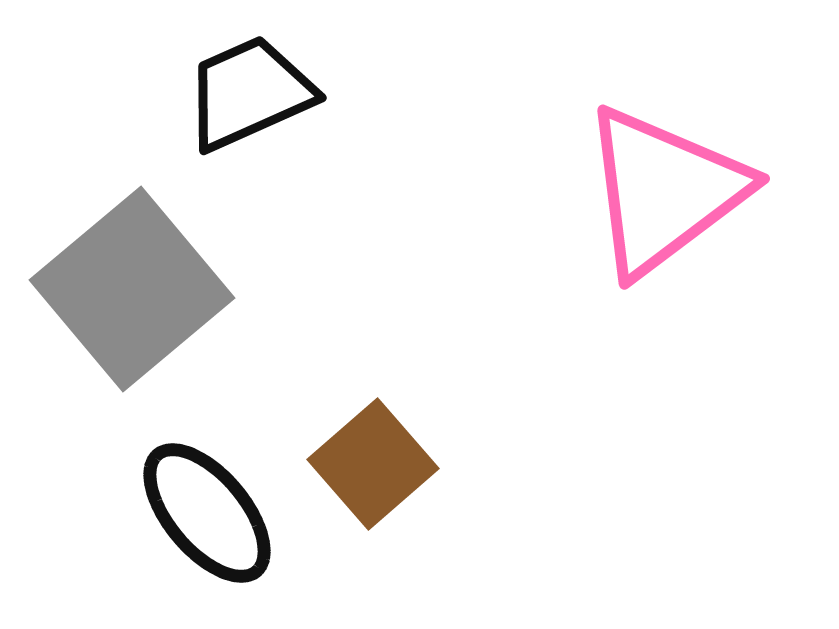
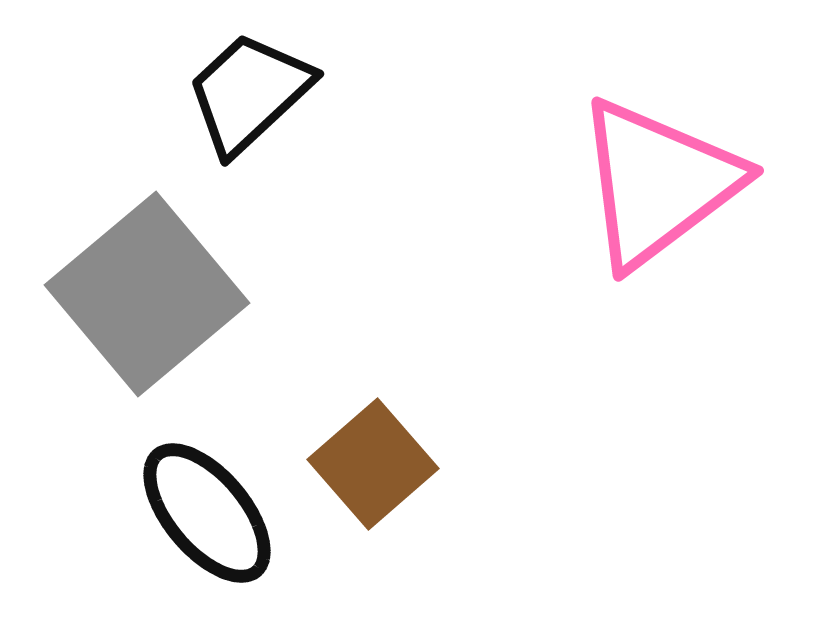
black trapezoid: rotated 19 degrees counterclockwise
pink triangle: moved 6 px left, 8 px up
gray square: moved 15 px right, 5 px down
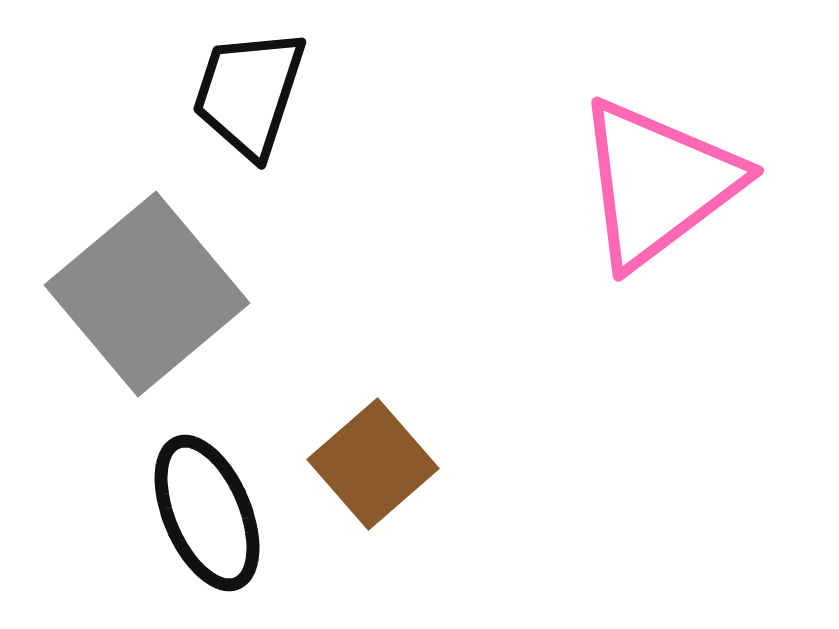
black trapezoid: rotated 29 degrees counterclockwise
black ellipse: rotated 17 degrees clockwise
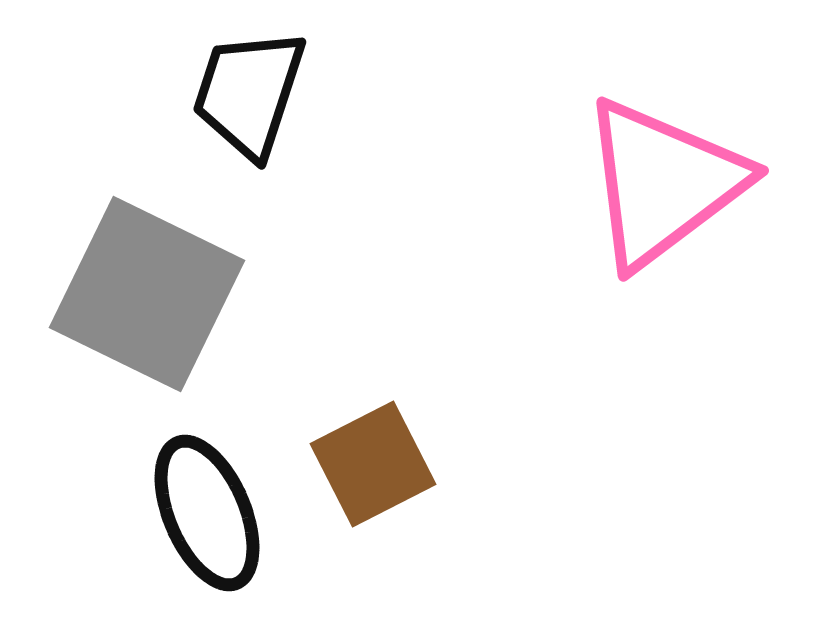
pink triangle: moved 5 px right
gray square: rotated 24 degrees counterclockwise
brown square: rotated 14 degrees clockwise
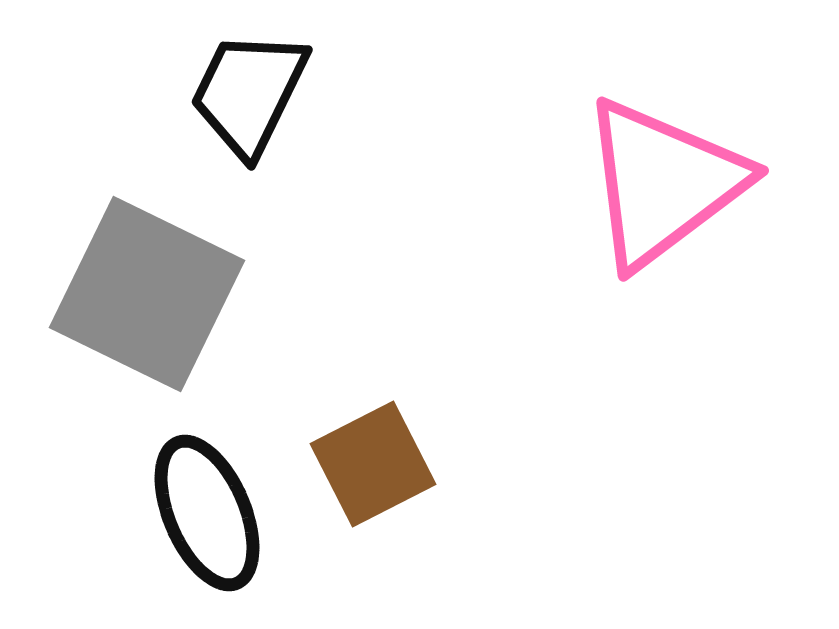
black trapezoid: rotated 8 degrees clockwise
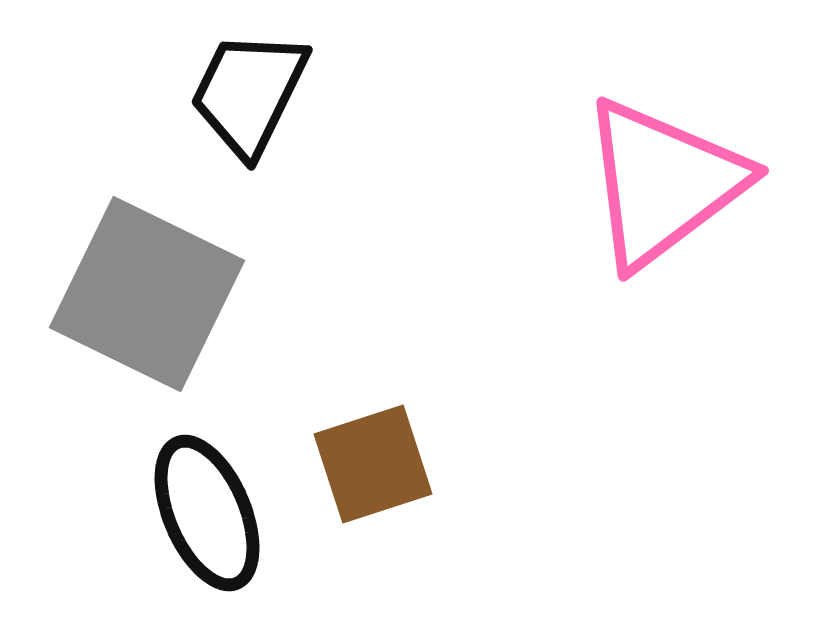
brown square: rotated 9 degrees clockwise
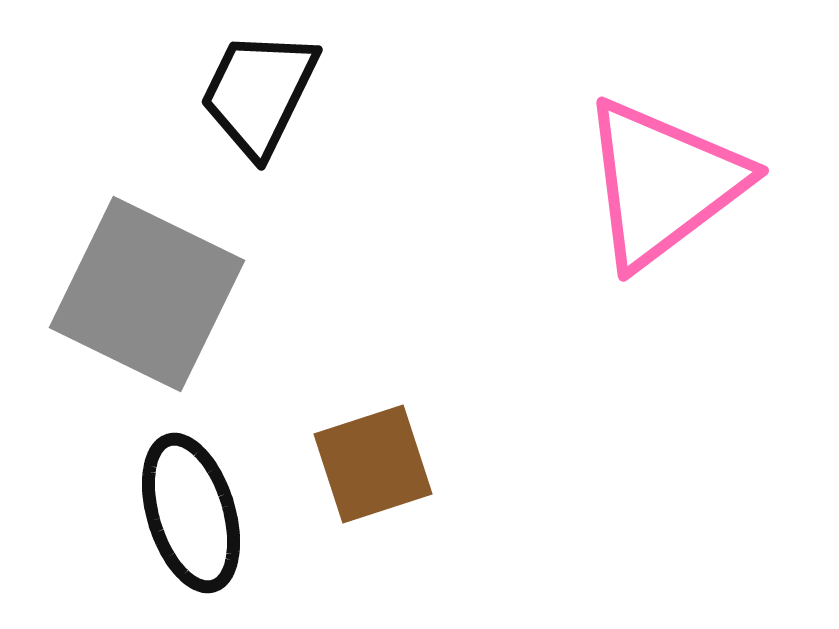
black trapezoid: moved 10 px right
black ellipse: moved 16 px left; rotated 6 degrees clockwise
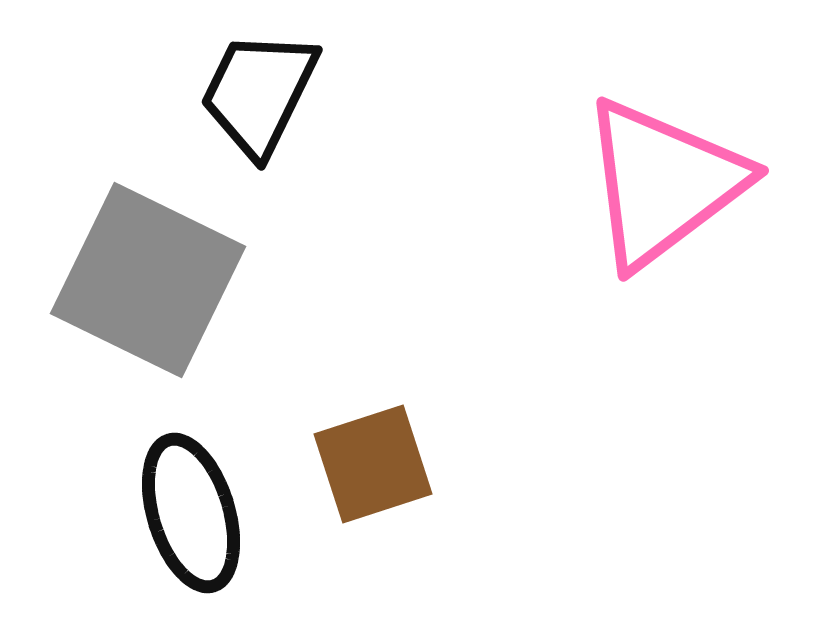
gray square: moved 1 px right, 14 px up
